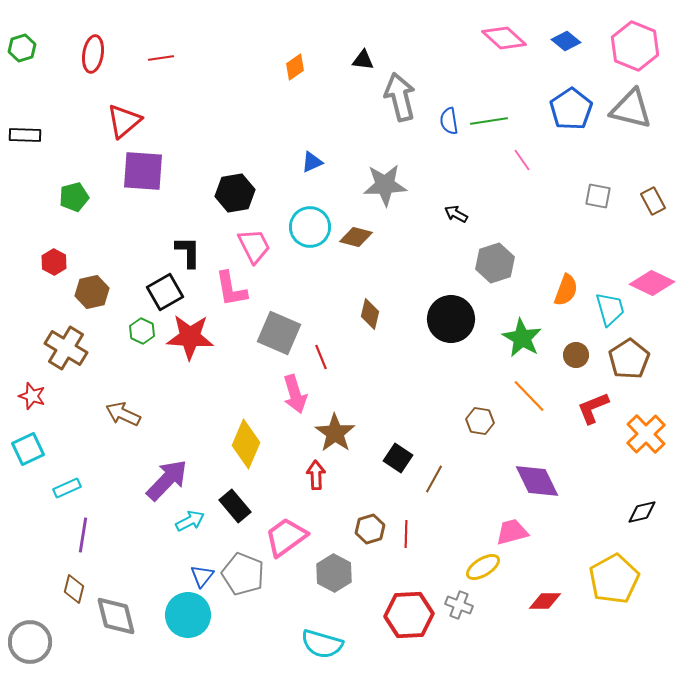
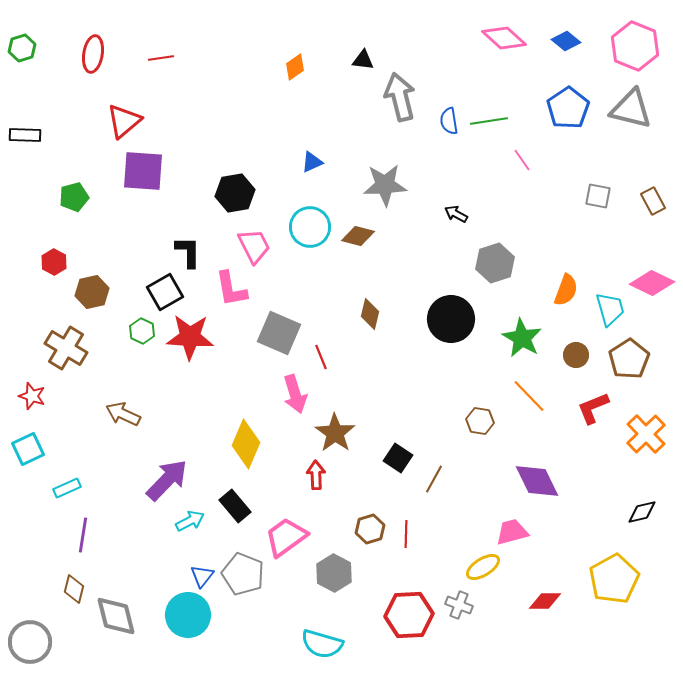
blue pentagon at (571, 109): moved 3 px left, 1 px up
brown diamond at (356, 237): moved 2 px right, 1 px up
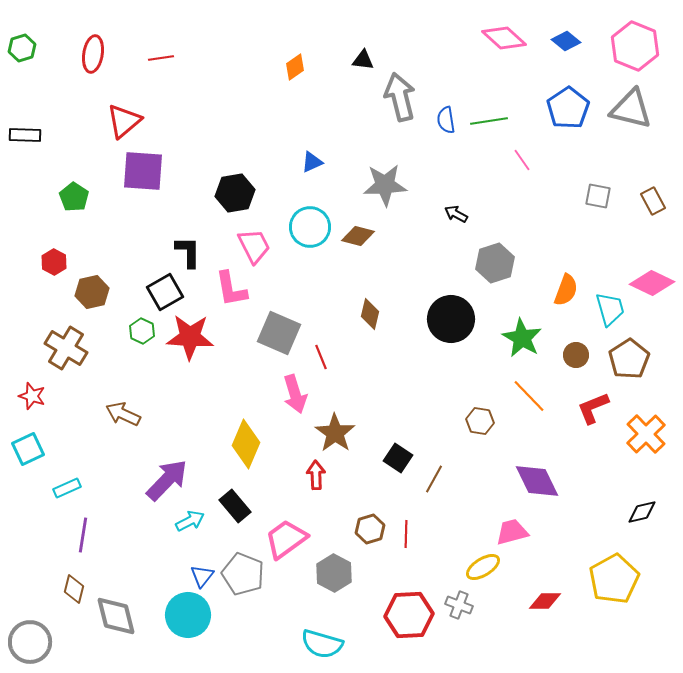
blue semicircle at (449, 121): moved 3 px left, 1 px up
green pentagon at (74, 197): rotated 24 degrees counterclockwise
pink trapezoid at (286, 537): moved 2 px down
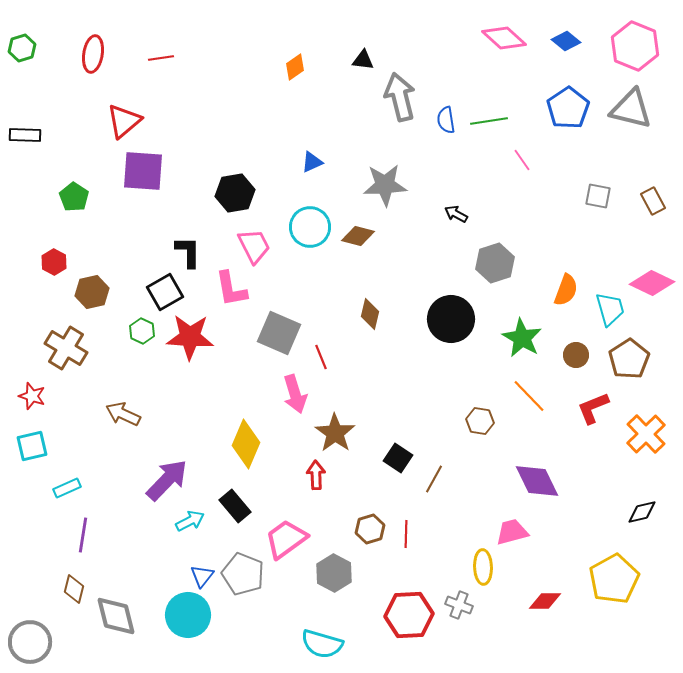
cyan square at (28, 449): moved 4 px right, 3 px up; rotated 12 degrees clockwise
yellow ellipse at (483, 567): rotated 60 degrees counterclockwise
